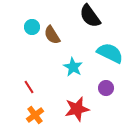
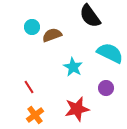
brown semicircle: rotated 102 degrees clockwise
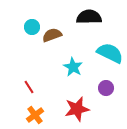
black semicircle: moved 1 px left, 1 px down; rotated 125 degrees clockwise
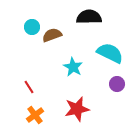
purple circle: moved 11 px right, 4 px up
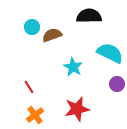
black semicircle: moved 1 px up
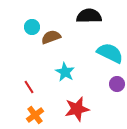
brown semicircle: moved 1 px left, 2 px down
cyan star: moved 8 px left, 5 px down
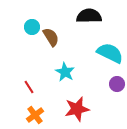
brown semicircle: rotated 78 degrees clockwise
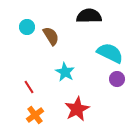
cyan circle: moved 5 px left
brown semicircle: moved 1 px up
purple circle: moved 5 px up
red star: rotated 15 degrees counterclockwise
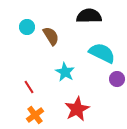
cyan semicircle: moved 8 px left
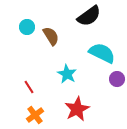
black semicircle: rotated 145 degrees clockwise
cyan star: moved 2 px right, 2 px down
